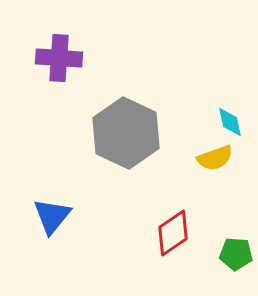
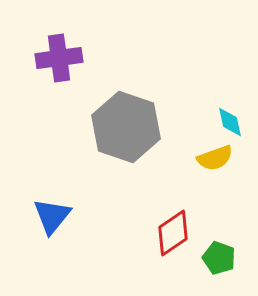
purple cross: rotated 12 degrees counterclockwise
gray hexagon: moved 6 px up; rotated 6 degrees counterclockwise
green pentagon: moved 17 px left, 4 px down; rotated 16 degrees clockwise
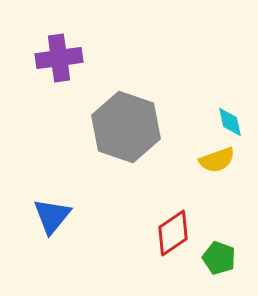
yellow semicircle: moved 2 px right, 2 px down
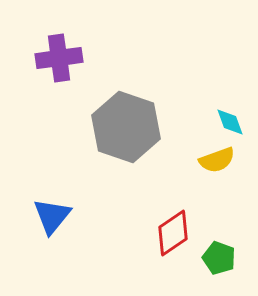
cyan diamond: rotated 8 degrees counterclockwise
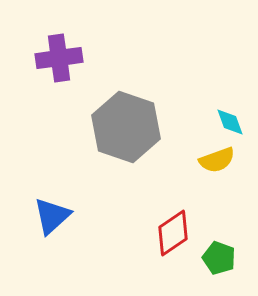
blue triangle: rotated 9 degrees clockwise
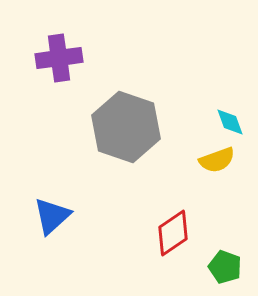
green pentagon: moved 6 px right, 9 px down
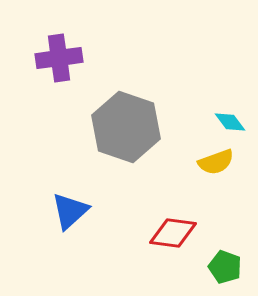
cyan diamond: rotated 16 degrees counterclockwise
yellow semicircle: moved 1 px left, 2 px down
blue triangle: moved 18 px right, 5 px up
red diamond: rotated 42 degrees clockwise
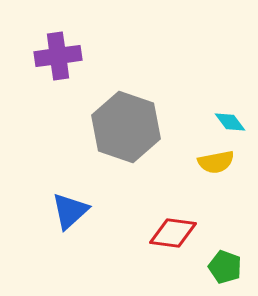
purple cross: moved 1 px left, 2 px up
yellow semicircle: rotated 9 degrees clockwise
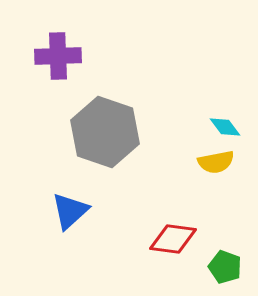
purple cross: rotated 6 degrees clockwise
cyan diamond: moved 5 px left, 5 px down
gray hexagon: moved 21 px left, 5 px down
red diamond: moved 6 px down
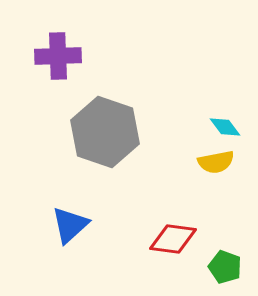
blue triangle: moved 14 px down
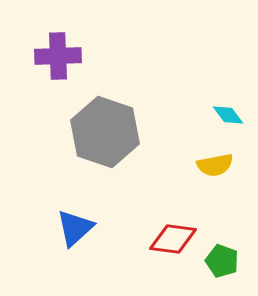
cyan diamond: moved 3 px right, 12 px up
yellow semicircle: moved 1 px left, 3 px down
blue triangle: moved 5 px right, 3 px down
green pentagon: moved 3 px left, 6 px up
